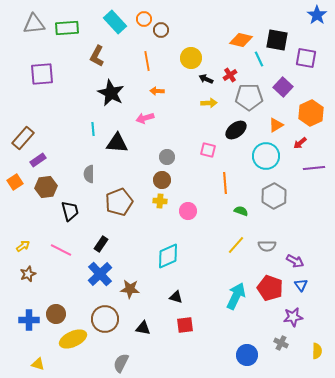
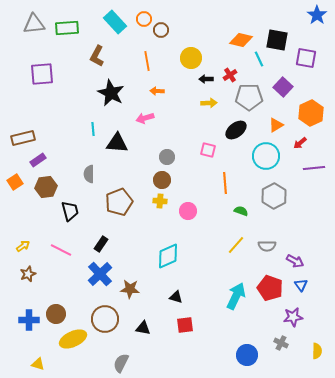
black arrow at (206, 79): rotated 24 degrees counterclockwise
brown rectangle at (23, 138): rotated 35 degrees clockwise
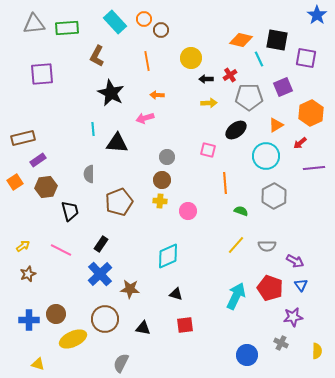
purple square at (283, 87): rotated 24 degrees clockwise
orange arrow at (157, 91): moved 4 px down
black triangle at (176, 297): moved 3 px up
